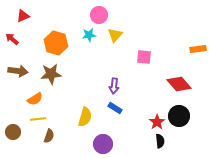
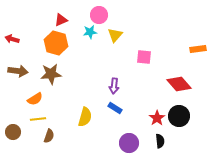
red triangle: moved 38 px right, 4 px down
cyan star: moved 1 px right, 3 px up
red arrow: rotated 24 degrees counterclockwise
red star: moved 4 px up
purple circle: moved 26 px right, 1 px up
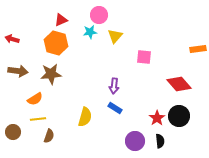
yellow triangle: moved 1 px down
purple circle: moved 6 px right, 2 px up
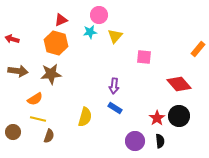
orange rectangle: rotated 42 degrees counterclockwise
yellow line: rotated 21 degrees clockwise
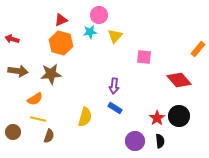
orange hexagon: moved 5 px right
red diamond: moved 4 px up
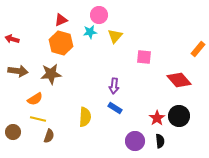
yellow semicircle: rotated 12 degrees counterclockwise
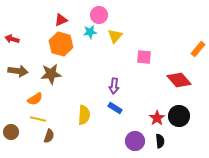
orange hexagon: moved 1 px down
yellow semicircle: moved 1 px left, 2 px up
brown circle: moved 2 px left
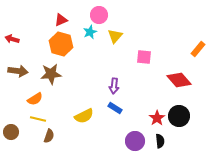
cyan star: rotated 16 degrees counterclockwise
yellow semicircle: moved 1 px down; rotated 60 degrees clockwise
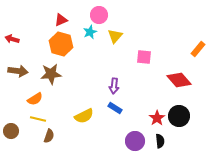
brown circle: moved 1 px up
